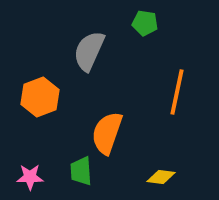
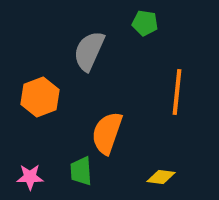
orange line: rotated 6 degrees counterclockwise
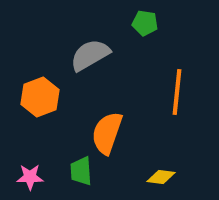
gray semicircle: moved 1 px right, 4 px down; rotated 36 degrees clockwise
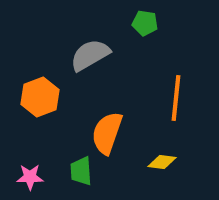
orange line: moved 1 px left, 6 px down
yellow diamond: moved 1 px right, 15 px up
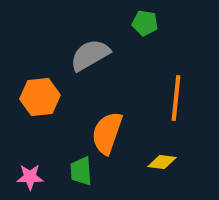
orange hexagon: rotated 15 degrees clockwise
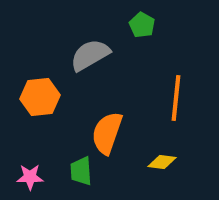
green pentagon: moved 3 px left, 2 px down; rotated 20 degrees clockwise
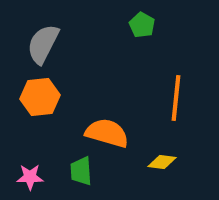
gray semicircle: moved 47 px left, 11 px up; rotated 33 degrees counterclockwise
orange semicircle: rotated 87 degrees clockwise
